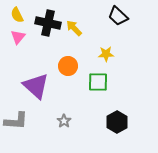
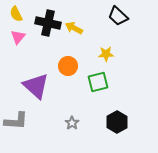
yellow semicircle: moved 1 px left, 1 px up
yellow arrow: rotated 18 degrees counterclockwise
green square: rotated 15 degrees counterclockwise
gray star: moved 8 px right, 2 px down
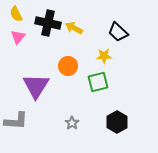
black trapezoid: moved 16 px down
yellow star: moved 2 px left, 2 px down
purple triangle: rotated 20 degrees clockwise
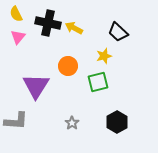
yellow star: rotated 14 degrees counterclockwise
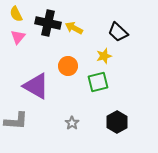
purple triangle: rotated 32 degrees counterclockwise
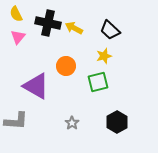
black trapezoid: moved 8 px left, 2 px up
orange circle: moved 2 px left
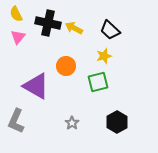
gray L-shape: rotated 110 degrees clockwise
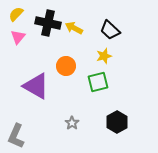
yellow semicircle: rotated 70 degrees clockwise
gray L-shape: moved 15 px down
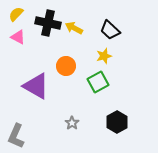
pink triangle: rotated 42 degrees counterclockwise
green square: rotated 15 degrees counterclockwise
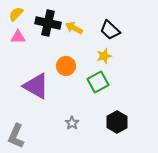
pink triangle: rotated 28 degrees counterclockwise
